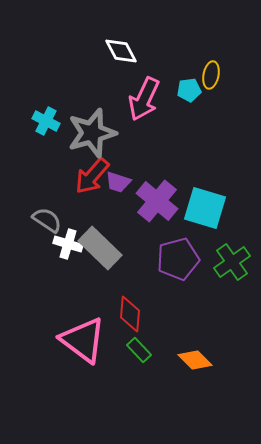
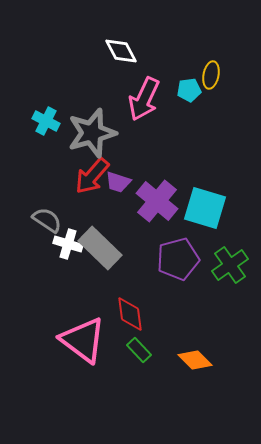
green cross: moved 2 px left, 3 px down
red diamond: rotated 12 degrees counterclockwise
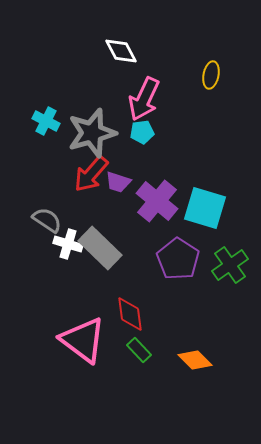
cyan pentagon: moved 47 px left, 42 px down
red arrow: moved 1 px left, 2 px up
purple pentagon: rotated 24 degrees counterclockwise
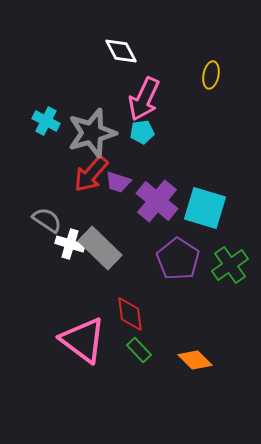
white cross: moved 2 px right
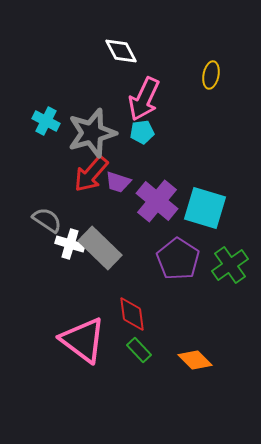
red diamond: moved 2 px right
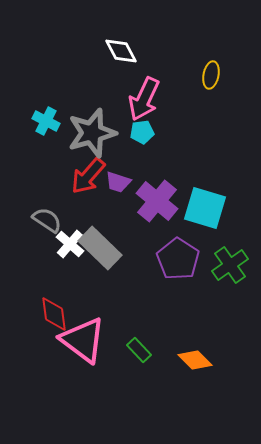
red arrow: moved 3 px left, 2 px down
white cross: rotated 24 degrees clockwise
red diamond: moved 78 px left
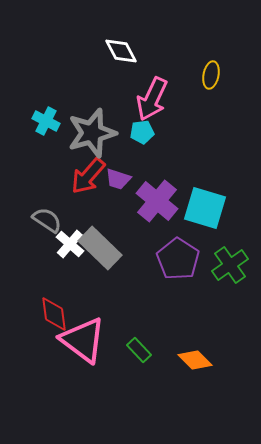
pink arrow: moved 8 px right
purple trapezoid: moved 3 px up
